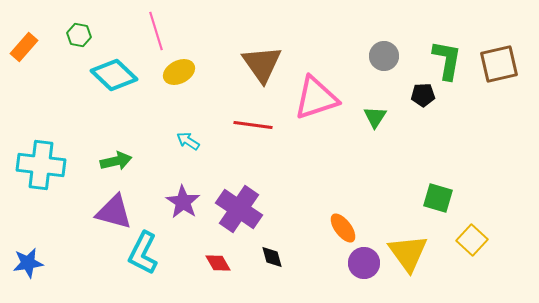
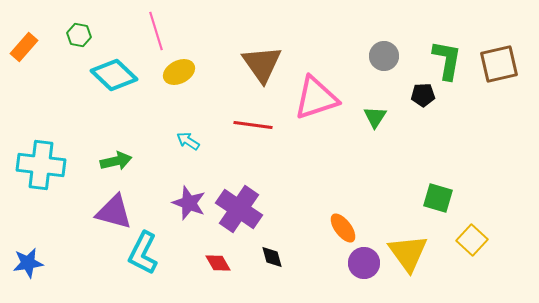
purple star: moved 6 px right, 1 px down; rotated 12 degrees counterclockwise
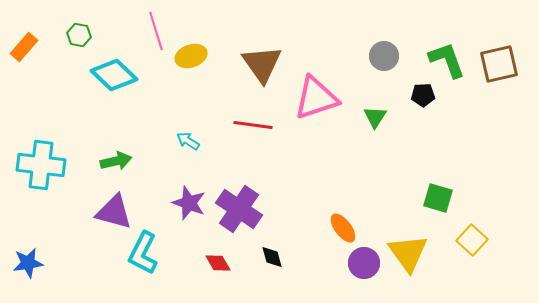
green L-shape: rotated 30 degrees counterclockwise
yellow ellipse: moved 12 px right, 16 px up; rotated 8 degrees clockwise
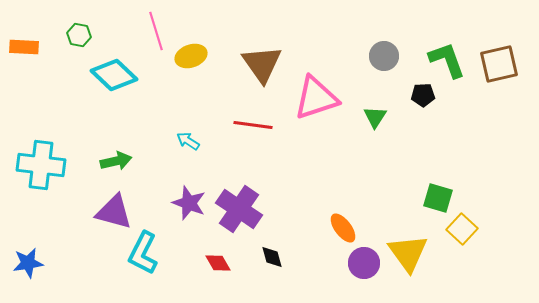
orange rectangle: rotated 52 degrees clockwise
yellow square: moved 10 px left, 11 px up
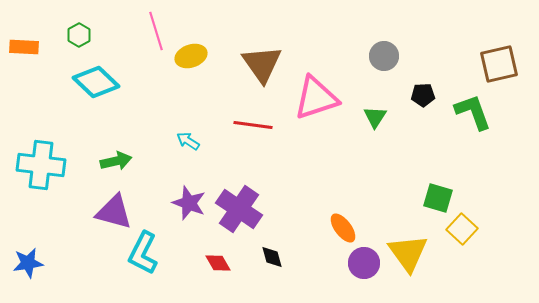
green hexagon: rotated 20 degrees clockwise
green L-shape: moved 26 px right, 52 px down
cyan diamond: moved 18 px left, 7 px down
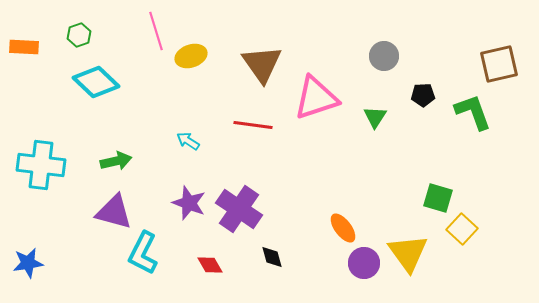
green hexagon: rotated 10 degrees clockwise
red diamond: moved 8 px left, 2 px down
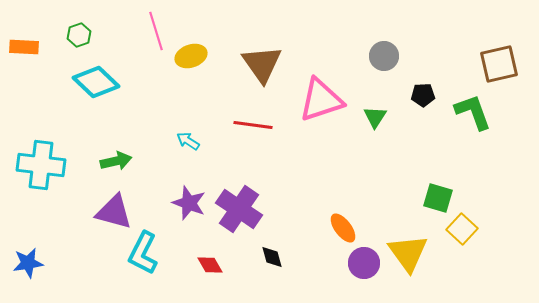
pink triangle: moved 5 px right, 2 px down
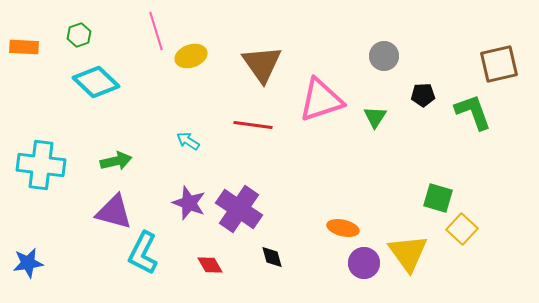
orange ellipse: rotated 40 degrees counterclockwise
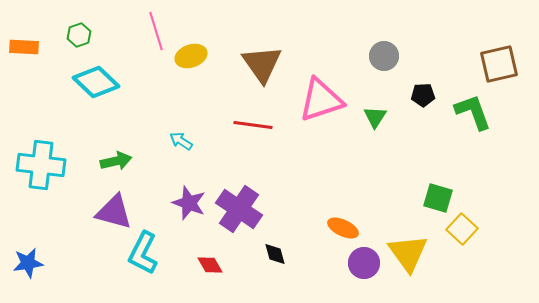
cyan arrow: moved 7 px left
orange ellipse: rotated 12 degrees clockwise
black diamond: moved 3 px right, 3 px up
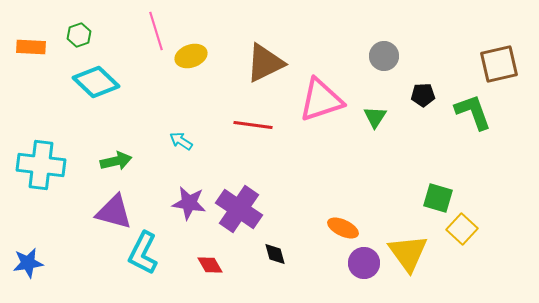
orange rectangle: moved 7 px right
brown triangle: moved 3 px right, 1 px up; rotated 39 degrees clockwise
purple star: rotated 12 degrees counterclockwise
